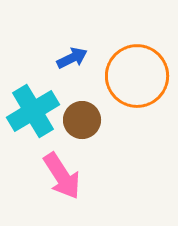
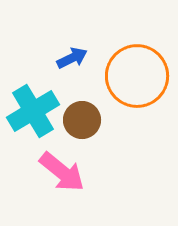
pink arrow: moved 4 px up; rotated 18 degrees counterclockwise
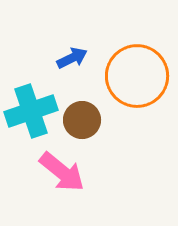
cyan cross: moved 2 px left; rotated 12 degrees clockwise
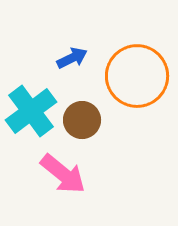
cyan cross: rotated 18 degrees counterclockwise
pink arrow: moved 1 px right, 2 px down
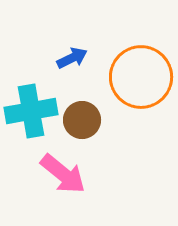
orange circle: moved 4 px right, 1 px down
cyan cross: rotated 27 degrees clockwise
